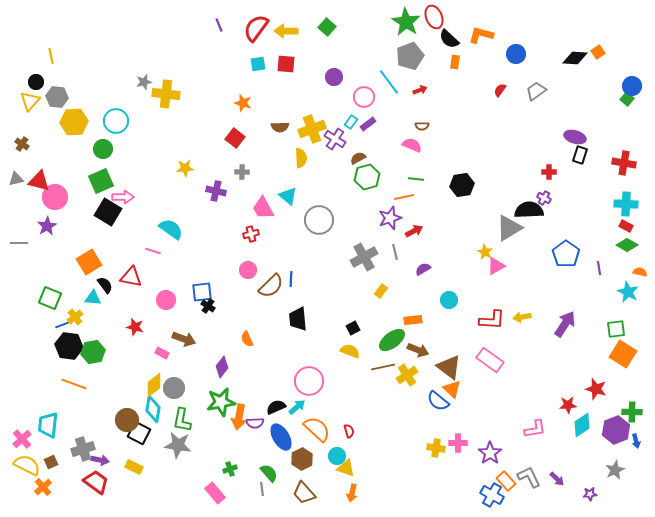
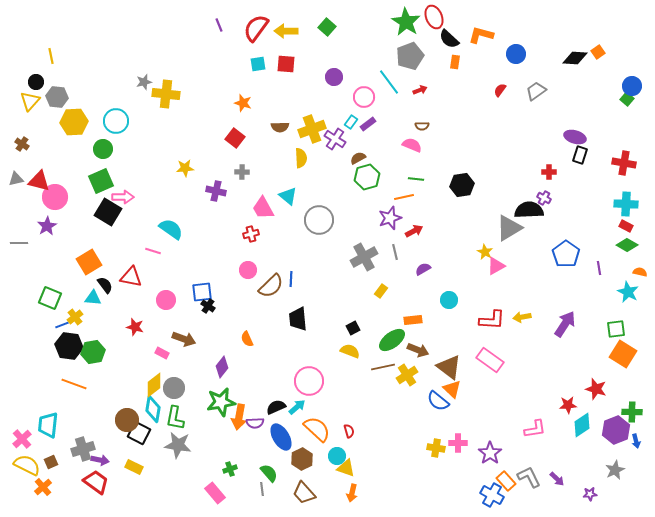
green L-shape at (182, 420): moved 7 px left, 2 px up
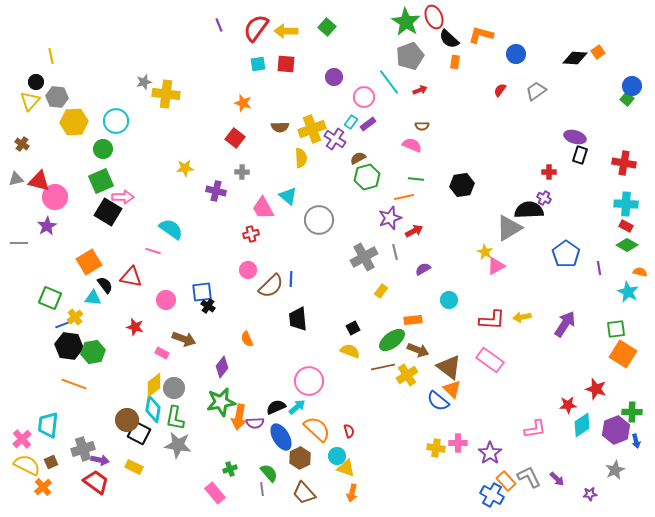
brown hexagon at (302, 459): moved 2 px left, 1 px up
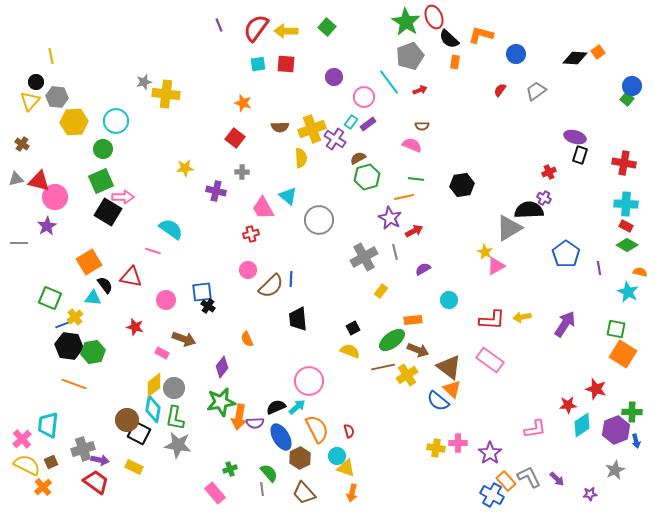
red cross at (549, 172): rotated 24 degrees counterclockwise
purple star at (390, 218): rotated 25 degrees counterclockwise
green square at (616, 329): rotated 18 degrees clockwise
orange semicircle at (317, 429): rotated 20 degrees clockwise
